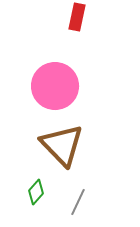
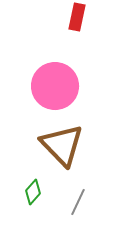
green diamond: moved 3 px left
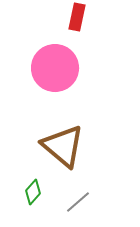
pink circle: moved 18 px up
brown triangle: moved 1 px right, 1 px down; rotated 6 degrees counterclockwise
gray line: rotated 24 degrees clockwise
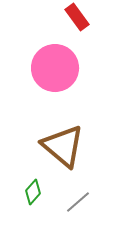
red rectangle: rotated 48 degrees counterclockwise
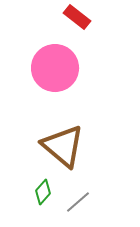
red rectangle: rotated 16 degrees counterclockwise
green diamond: moved 10 px right
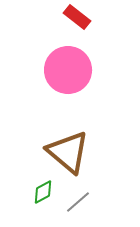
pink circle: moved 13 px right, 2 px down
brown triangle: moved 5 px right, 6 px down
green diamond: rotated 20 degrees clockwise
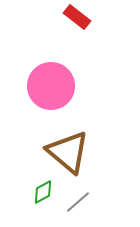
pink circle: moved 17 px left, 16 px down
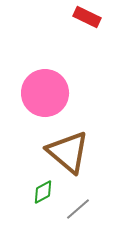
red rectangle: moved 10 px right; rotated 12 degrees counterclockwise
pink circle: moved 6 px left, 7 px down
gray line: moved 7 px down
